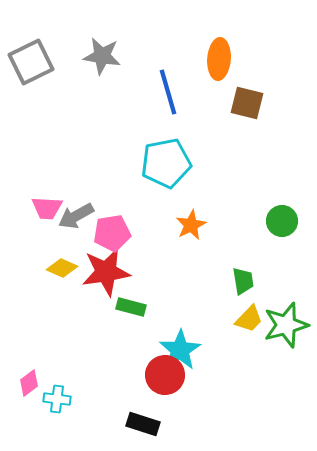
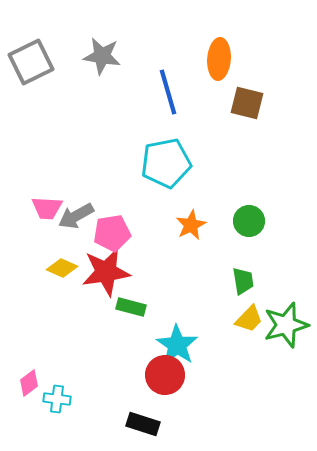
green circle: moved 33 px left
cyan star: moved 3 px left, 5 px up; rotated 6 degrees counterclockwise
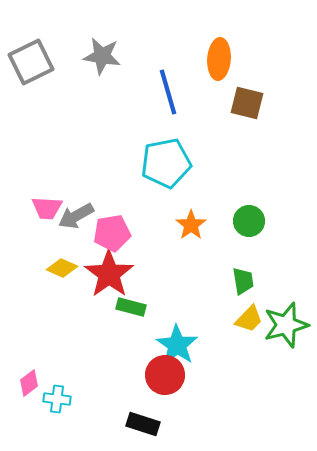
orange star: rotated 8 degrees counterclockwise
red star: moved 3 px right, 2 px down; rotated 27 degrees counterclockwise
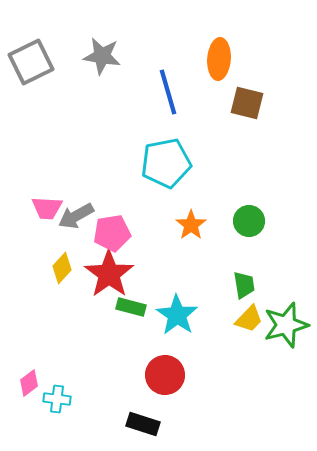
yellow diamond: rotated 72 degrees counterclockwise
green trapezoid: moved 1 px right, 4 px down
cyan star: moved 30 px up
